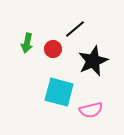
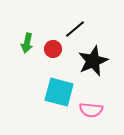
pink semicircle: rotated 20 degrees clockwise
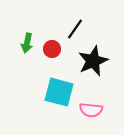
black line: rotated 15 degrees counterclockwise
red circle: moved 1 px left
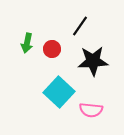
black line: moved 5 px right, 3 px up
black star: rotated 20 degrees clockwise
cyan square: rotated 28 degrees clockwise
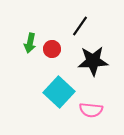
green arrow: moved 3 px right
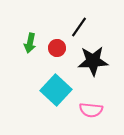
black line: moved 1 px left, 1 px down
red circle: moved 5 px right, 1 px up
cyan square: moved 3 px left, 2 px up
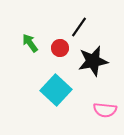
green arrow: rotated 132 degrees clockwise
red circle: moved 3 px right
black star: rotated 8 degrees counterclockwise
pink semicircle: moved 14 px right
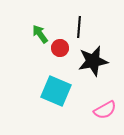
black line: rotated 30 degrees counterclockwise
green arrow: moved 10 px right, 9 px up
cyan square: moved 1 px down; rotated 20 degrees counterclockwise
pink semicircle: rotated 35 degrees counterclockwise
